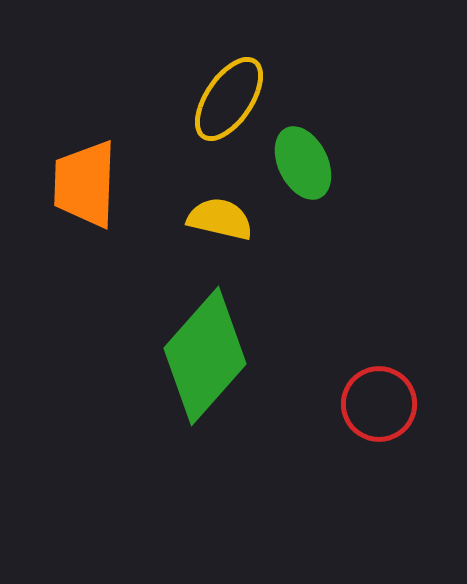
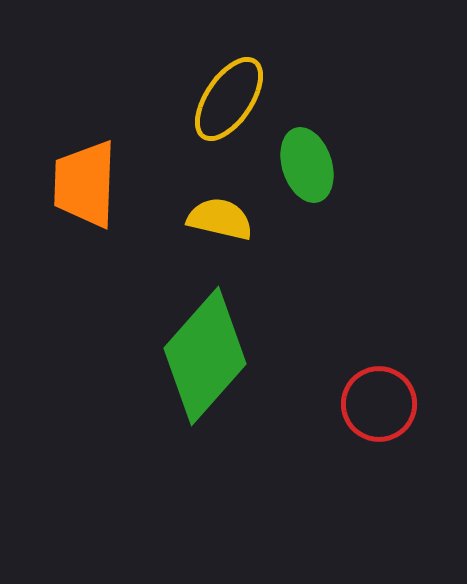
green ellipse: moved 4 px right, 2 px down; rotated 8 degrees clockwise
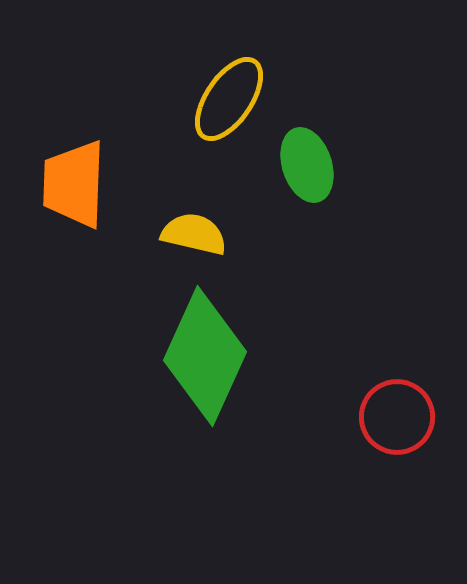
orange trapezoid: moved 11 px left
yellow semicircle: moved 26 px left, 15 px down
green diamond: rotated 17 degrees counterclockwise
red circle: moved 18 px right, 13 px down
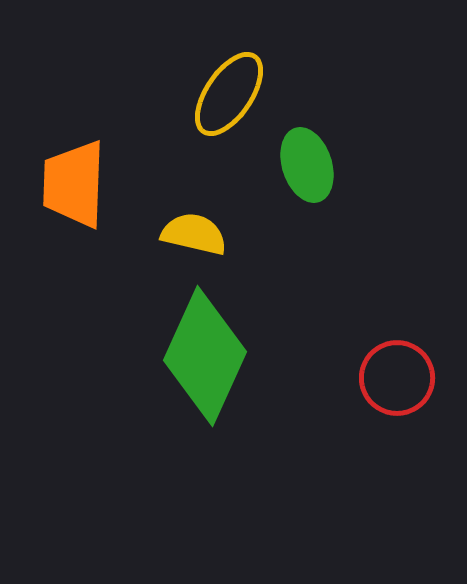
yellow ellipse: moved 5 px up
red circle: moved 39 px up
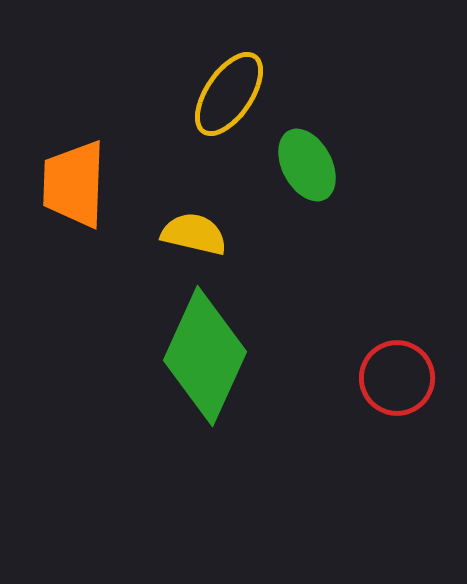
green ellipse: rotated 10 degrees counterclockwise
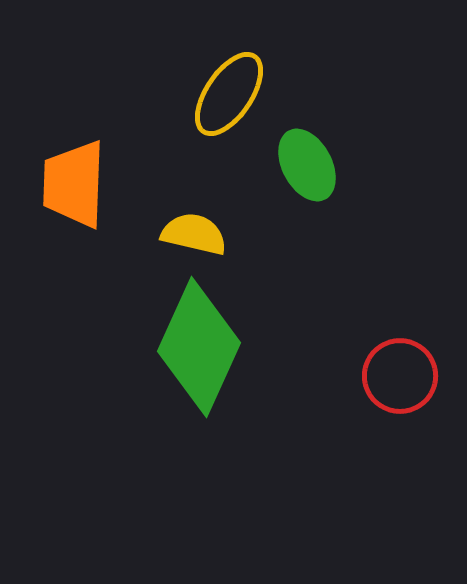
green diamond: moved 6 px left, 9 px up
red circle: moved 3 px right, 2 px up
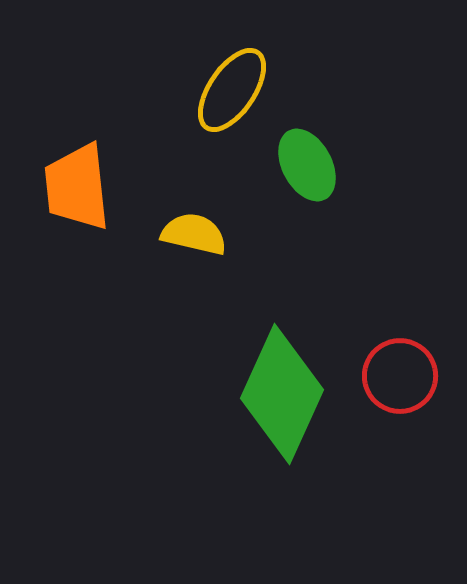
yellow ellipse: moved 3 px right, 4 px up
orange trapezoid: moved 3 px right, 3 px down; rotated 8 degrees counterclockwise
green diamond: moved 83 px right, 47 px down
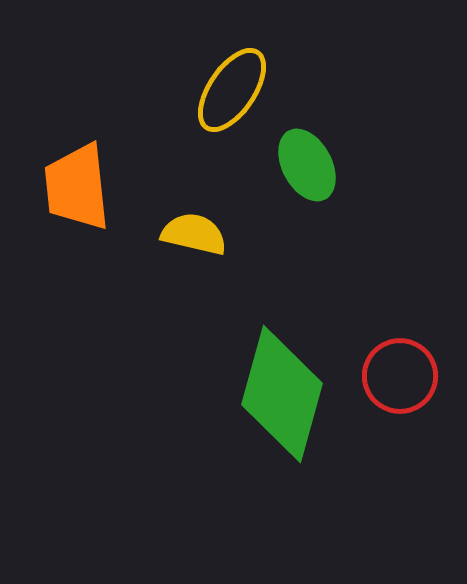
green diamond: rotated 9 degrees counterclockwise
